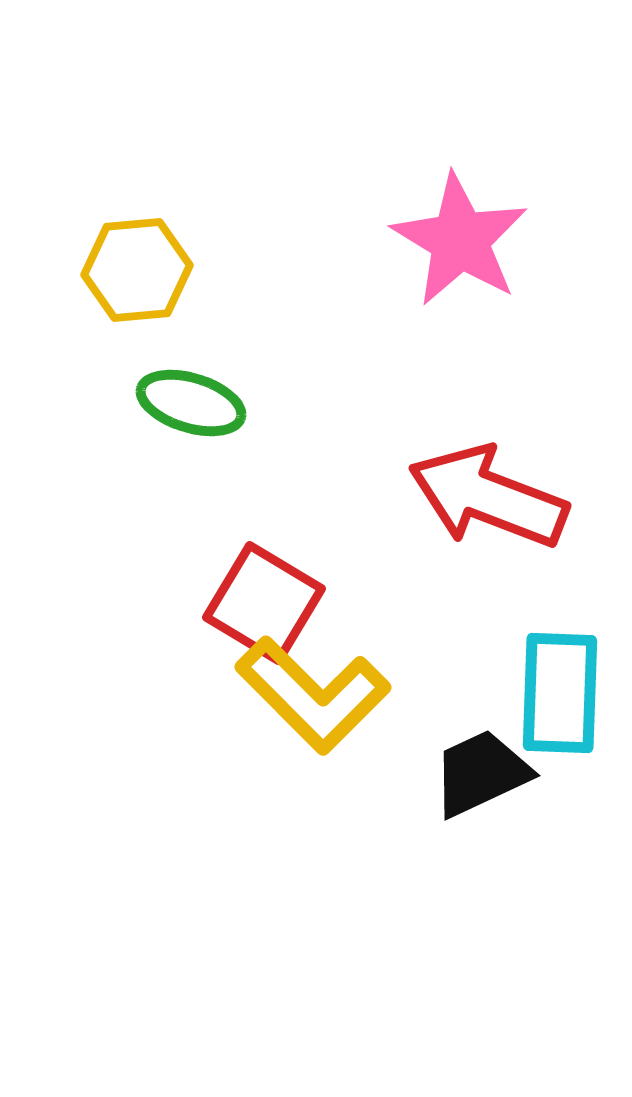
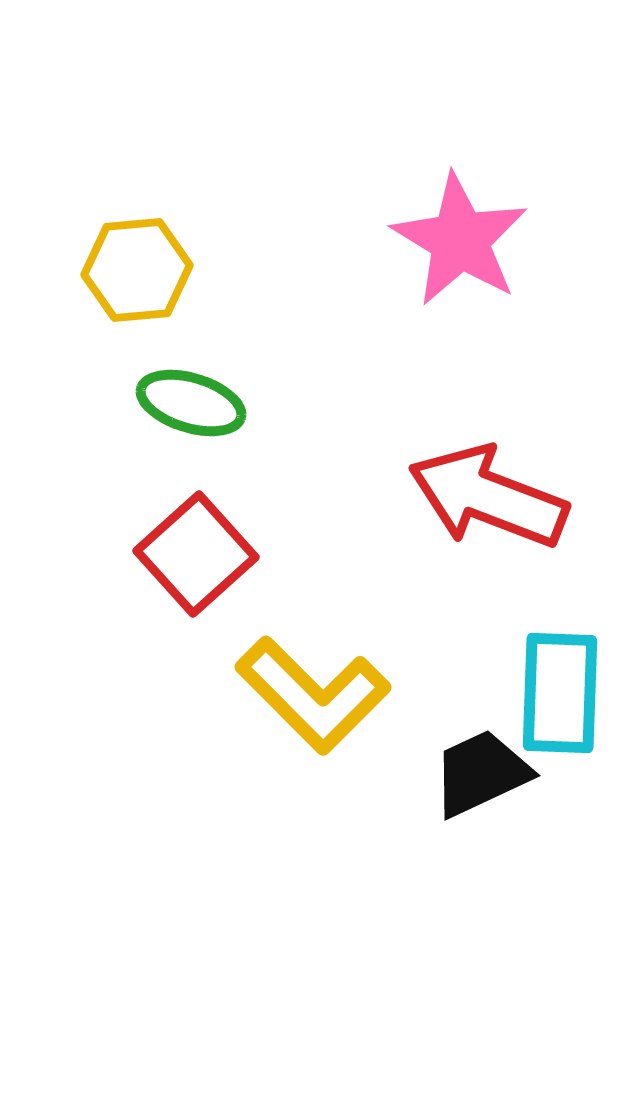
red square: moved 68 px left, 49 px up; rotated 17 degrees clockwise
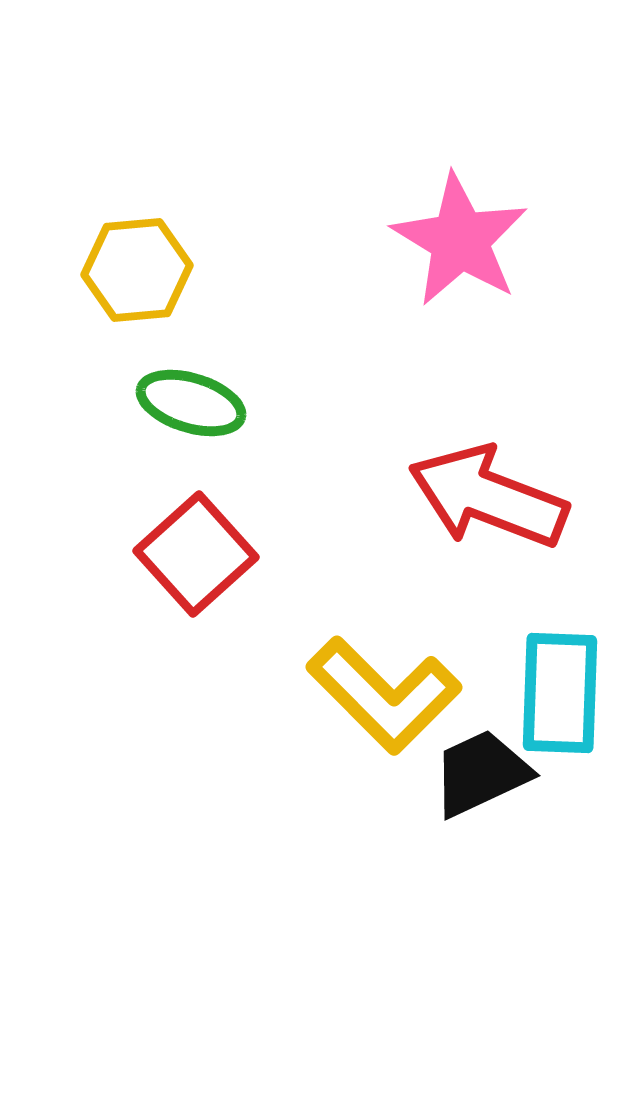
yellow L-shape: moved 71 px right
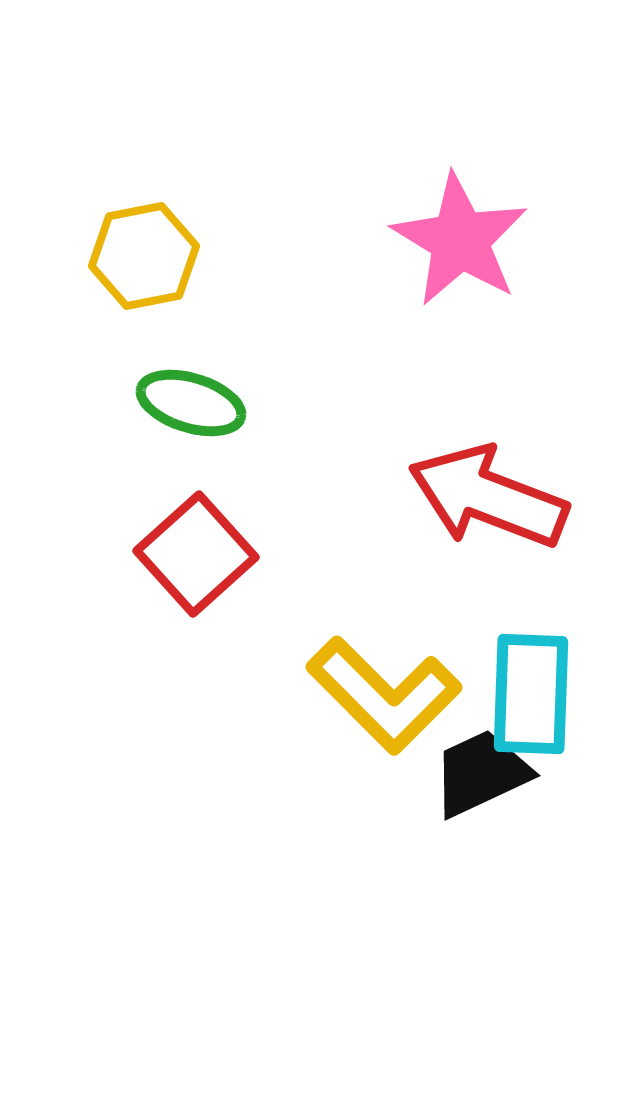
yellow hexagon: moved 7 px right, 14 px up; rotated 6 degrees counterclockwise
cyan rectangle: moved 29 px left, 1 px down
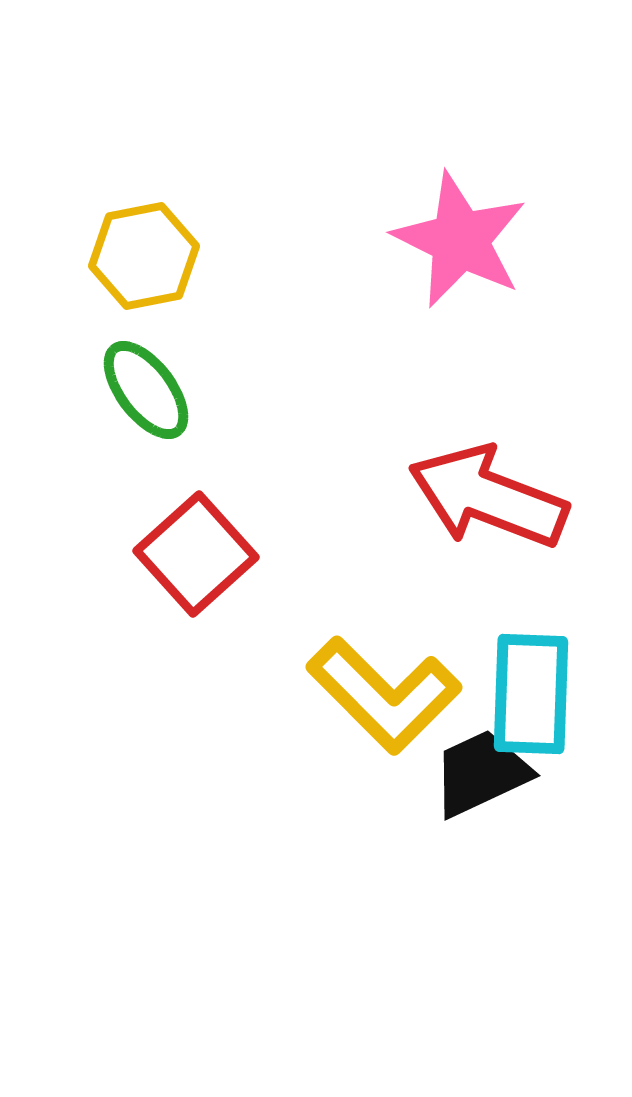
pink star: rotated 5 degrees counterclockwise
green ellipse: moved 45 px left, 13 px up; rotated 36 degrees clockwise
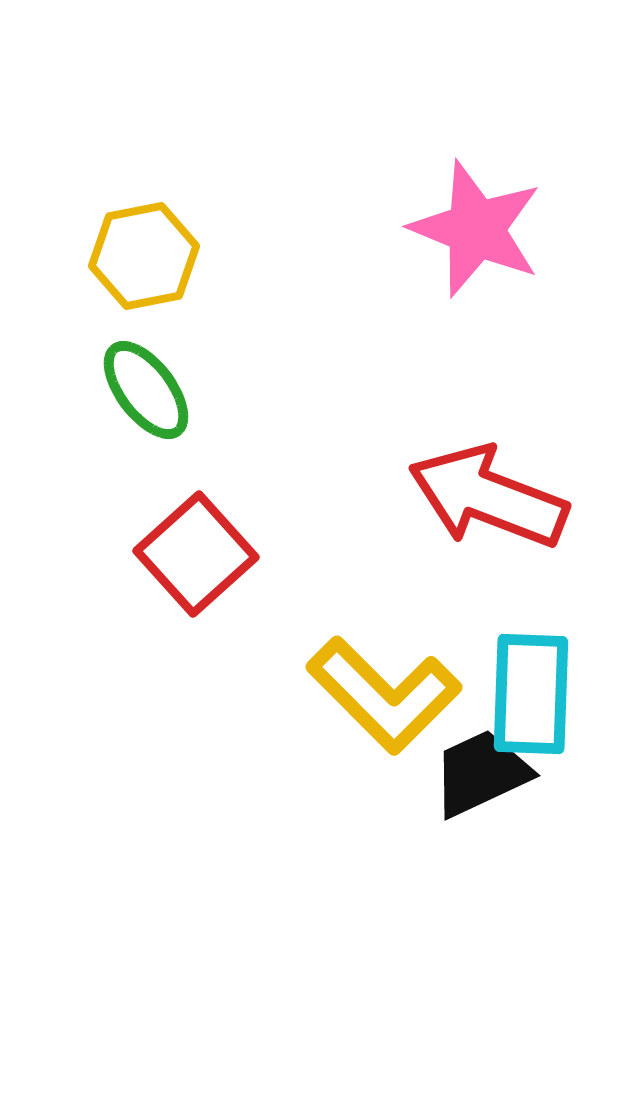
pink star: moved 16 px right, 11 px up; rotated 4 degrees counterclockwise
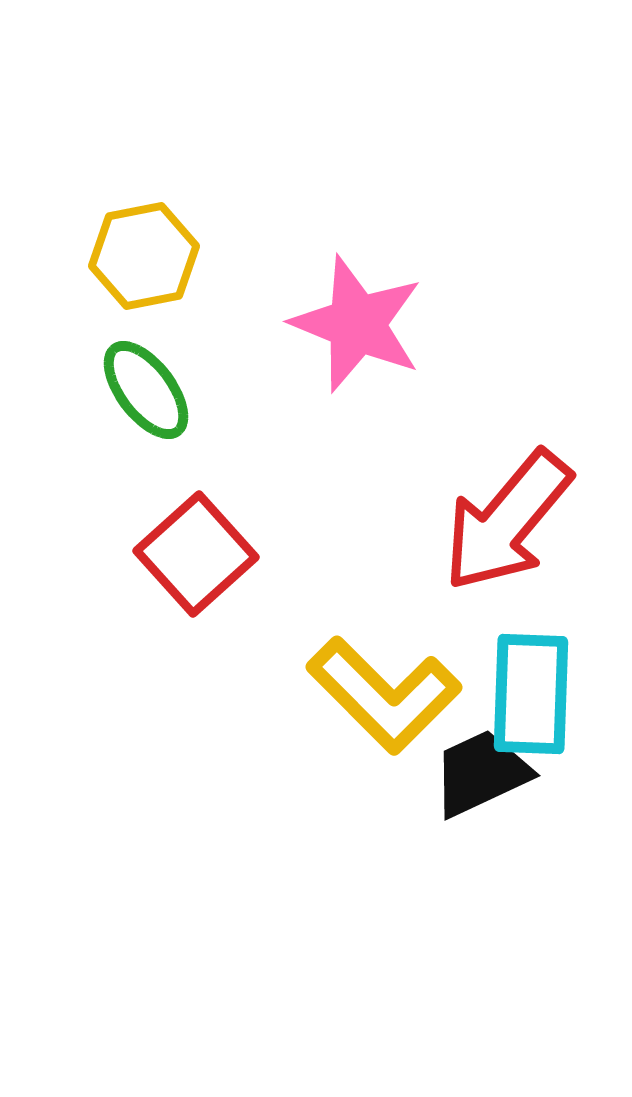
pink star: moved 119 px left, 95 px down
red arrow: moved 19 px right, 24 px down; rotated 71 degrees counterclockwise
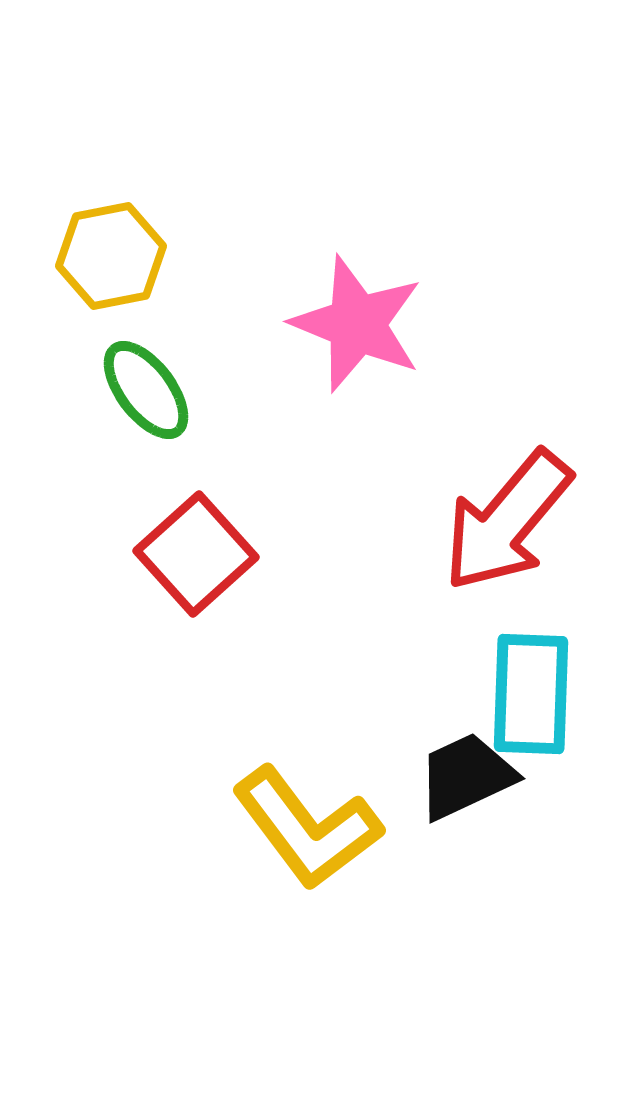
yellow hexagon: moved 33 px left
yellow L-shape: moved 77 px left, 133 px down; rotated 8 degrees clockwise
black trapezoid: moved 15 px left, 3 px down
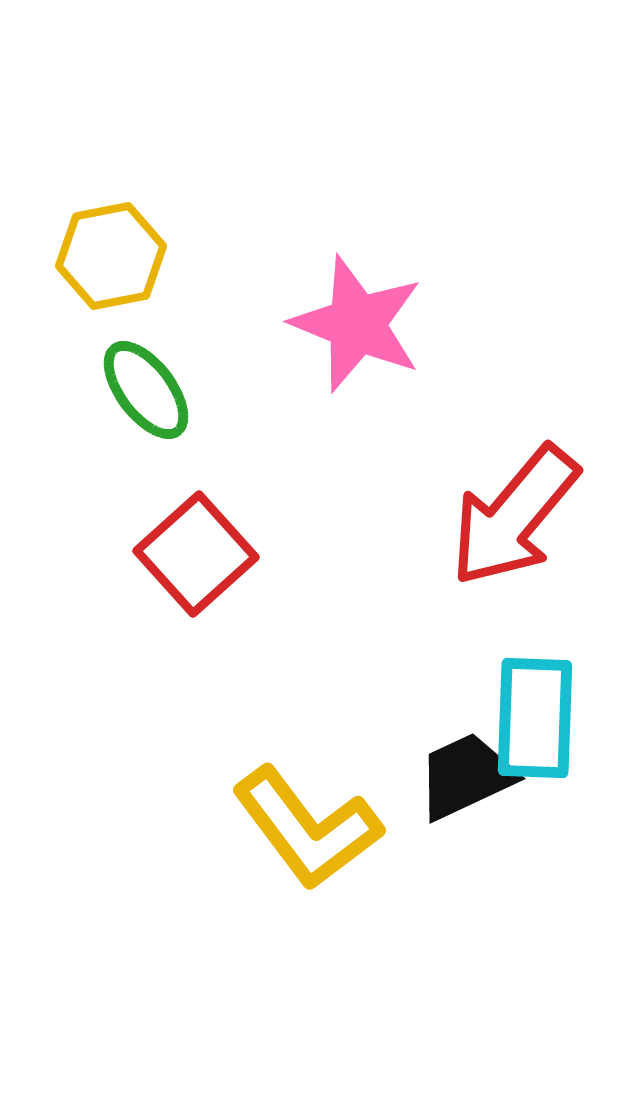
red arrow: moved 7 px right, 5 px up
cyan rectangle: moved 4 px right, 24 px down
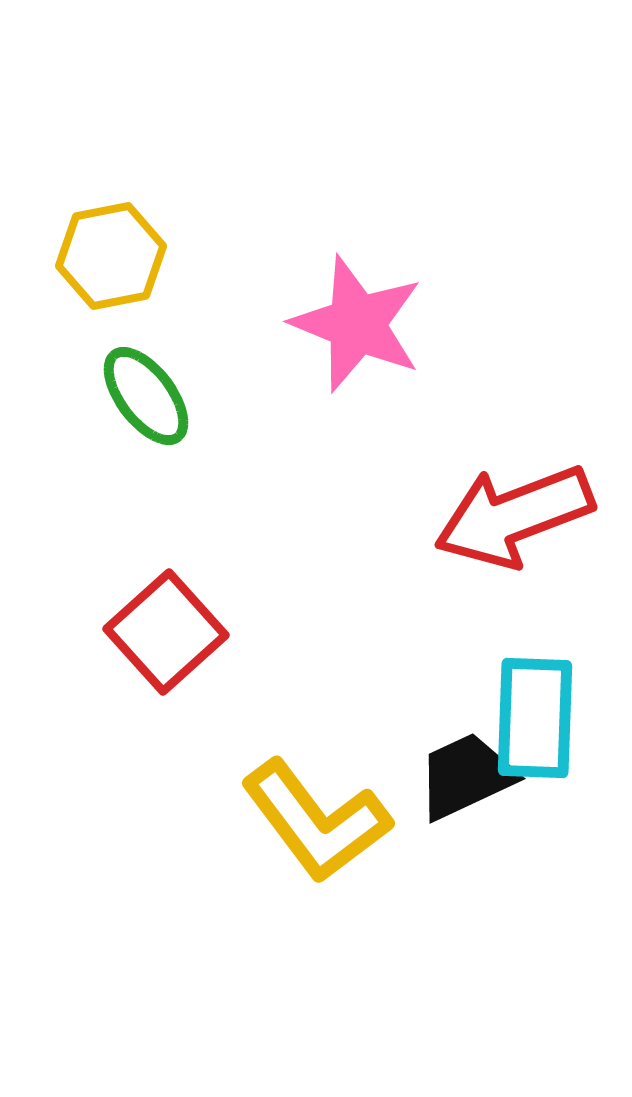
green ellipse: moved 6 px down
red arrow: rotated 29 degrees clockwise
red square: moved 30 px left, 78 px down
yellow L-shape: moved 9 px right, 7 px up
